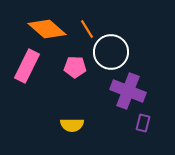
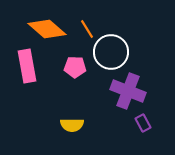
pink rectangle: rotated 36 degrees counterclockwise
purple rectangle: rotated 42 degrees counterclockwise
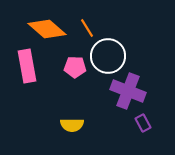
orange line: moved 1 px up
white circle: moved 3 px left, 4 px down
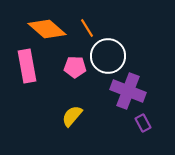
yellow semicircle: moved 9 px up; rotated 130 degrees clockwise
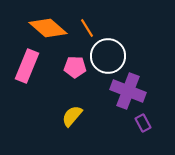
orange diamond: moved 1 px right, 1 px up
pink rectangle: rotated 32 degrees clockwise
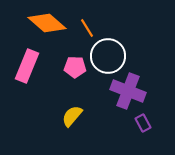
orange diamond: moved 1 px left, 5 px up
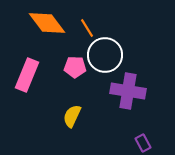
orange diamond: rotated 12 degrees clockwise
white circle: moved 3 px left, 1 px up
pink rectangle: moved 9 px down
purple cross: rotated 12 degrees counterclockwise
yellow semicircle: rotated 15 degrees counterclockwise
purple rectangle: moved 20 px down
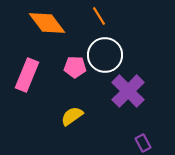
orange line: moved 12 px right, 12 px up
purple cross: rotated 36 degrees clockwise
yellow semicircle: rotated 30 degrees clockwise
